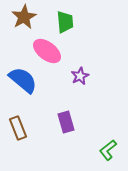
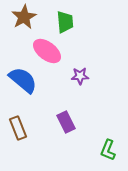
purple star: rotated 24 degrees clockwise
purple rectangle: rotated 10 degrees counterclockwise
green L-shape: rotated 30 degrees counterclockwise
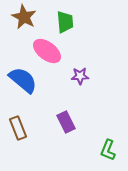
brown star: rotated 15 degrees counterclockwise
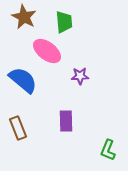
green trapezoid: moved 1 px left
purple rectangle: moved 1 px up; rotated 25 degrees clockwise
